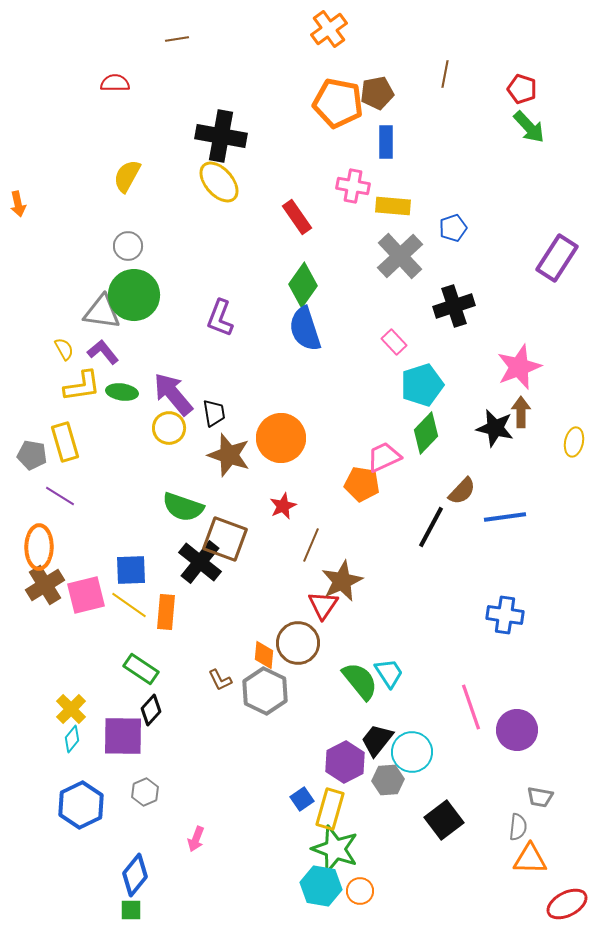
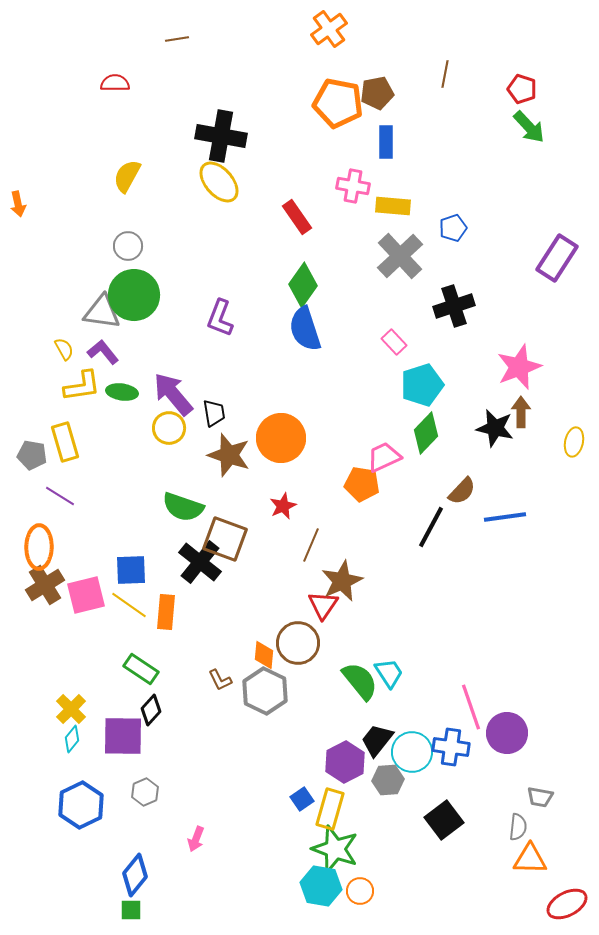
blue cross at (505, 615): moved 54 px left, 132 px down
purple circle at (517, 730): moved 10 px left, 3 px down
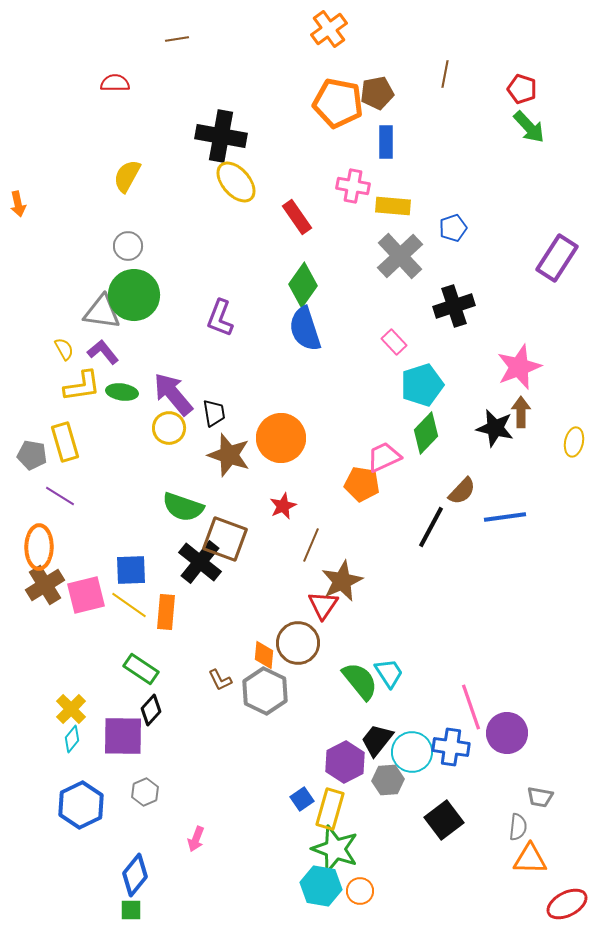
yellow ellipse at (219, 182): moved 17 px right
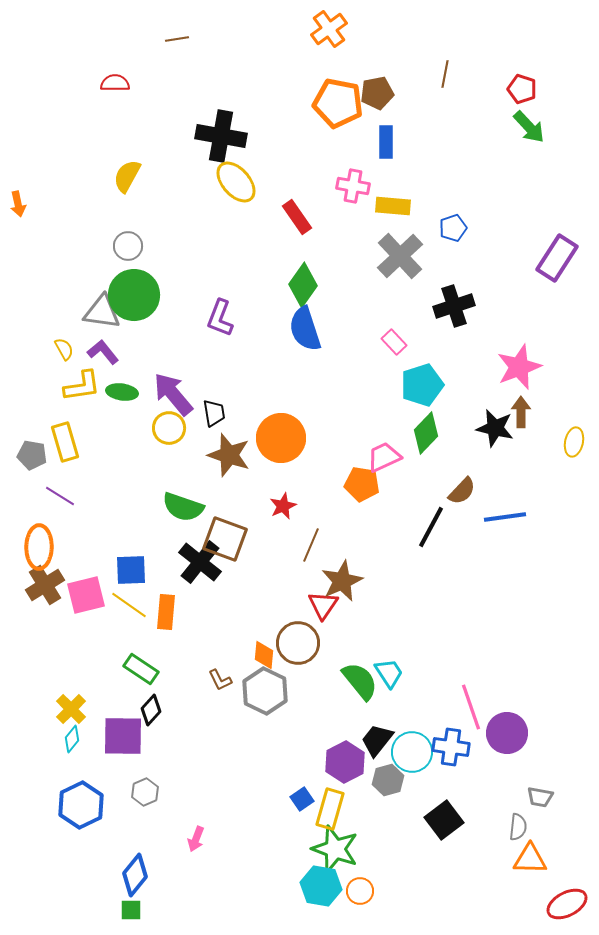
gray hexagon at (388, 780): rotated 12 degrees counterclockwise
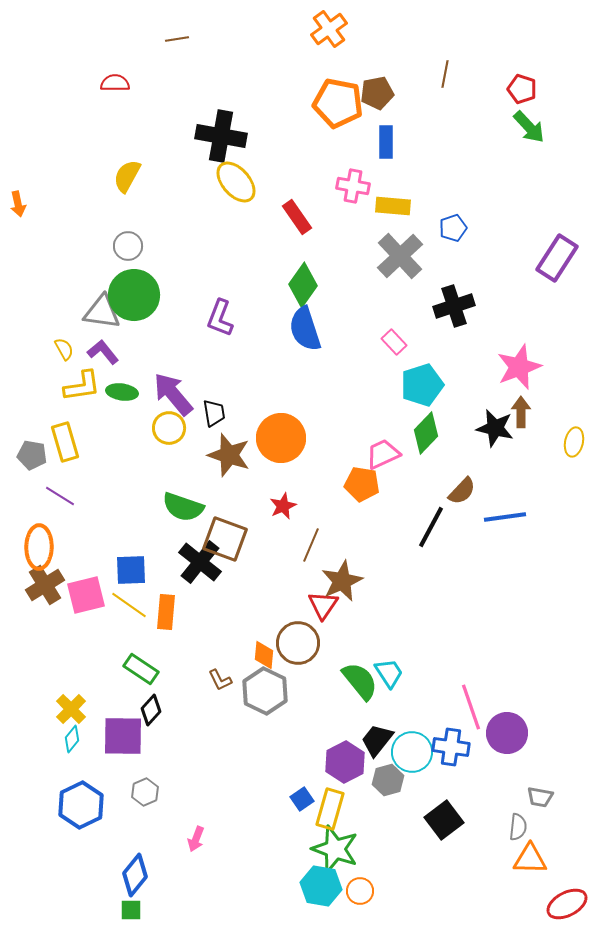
pink trapezoid at (384, 457): moved 1 px left, 3 px up
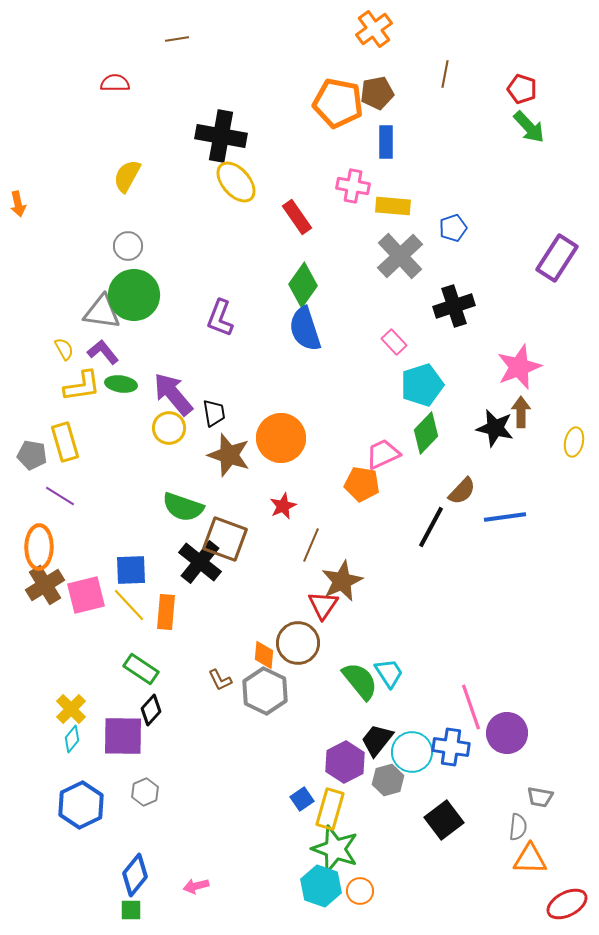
orange cross at (329, 29): moved 45 px right
green ellipse at (122, 392): moved 1 px left, 8 px up
yellow line at (129, 605): rotated 12 degrees clockwise
pink arrow at (196, 839): moved 47 px down; rotated 55 degrees clockwise
cyan hexagon at (321, 886): rotated 9 degrees clockwise
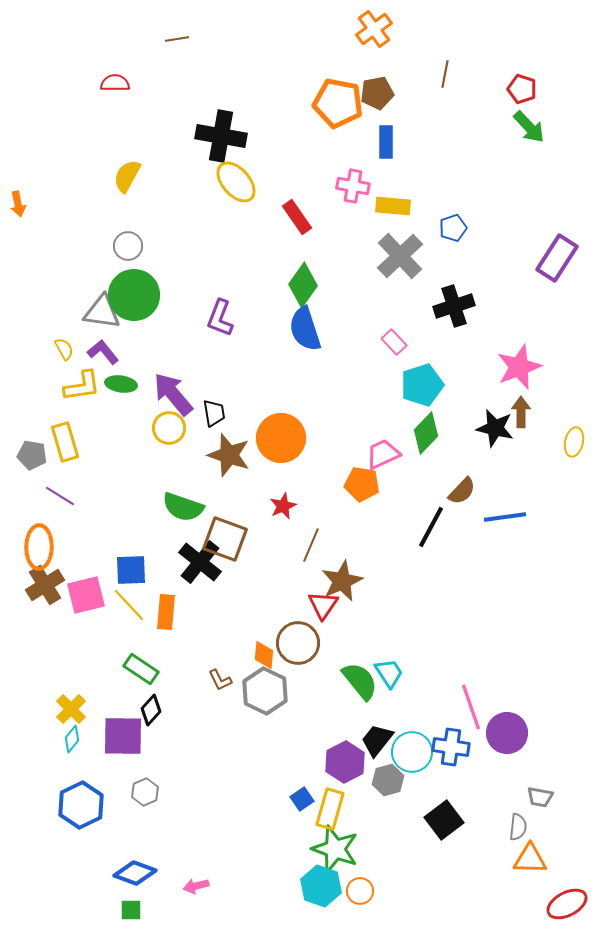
blue diamond at (135, 875): moved 2 px up; rotated 72 degrees clockwise
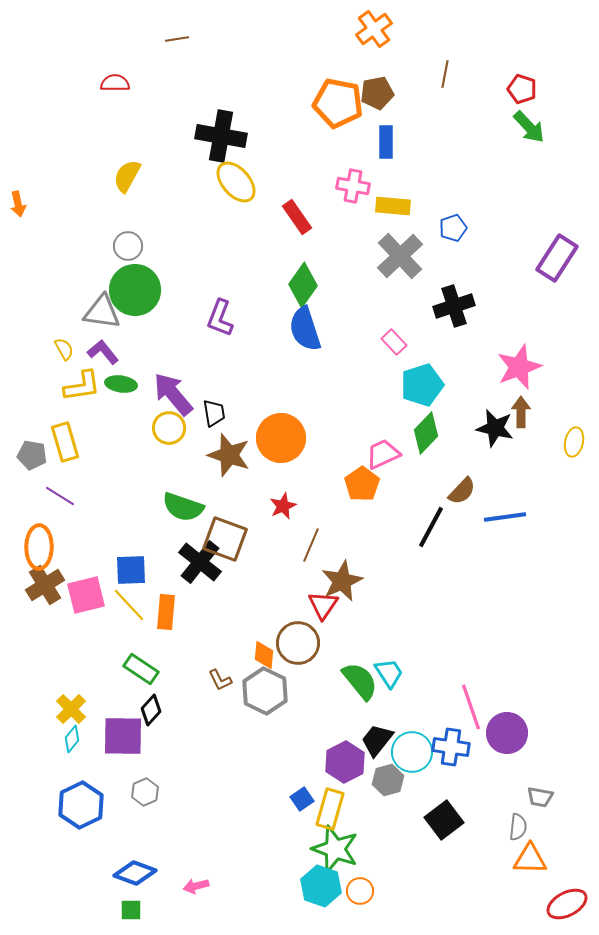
green circle at (134, 295): moved 1 px right, 5 px up
orange pentagon at (362, 484): rotated 28 degrees clockwise
